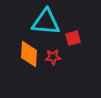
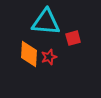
red star: moved 4 px left; rotated 14 degrees counterclockwise
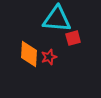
cyan triangle: moved 11 px right, 3 px up
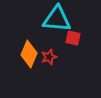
red square: rotated 28 degrees clockwise
orange diamond: rotated 20 degrees clockwise
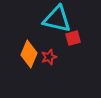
cyan triangle: rotated 8 degrees clockwise
red square: rotated 28 degrees counterclockwise
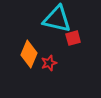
red star: moved 6 px down
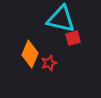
cyan triangle: moved 4 px right
orange diamond: moved 1 px right
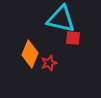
red square: rotated 21 degrees clockwise
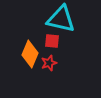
red square: moved 21 px left, 3 px down
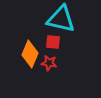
red square: moved 1 px right, 1 px down
red star: rotated 28 degrees clockwise
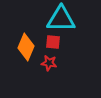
cyan triangle: rotated 12 degrees counterclockwise
orange diamond: moved 4 px left, 7 px up
